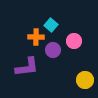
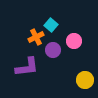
orange cross: rotated 28 degrees counterclockwise
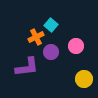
pink circle: moved 2 px right, 5 px down
purple circle: moved 2 px left, 2 px down
yellow circle: moved 1 px left, 1 px up
